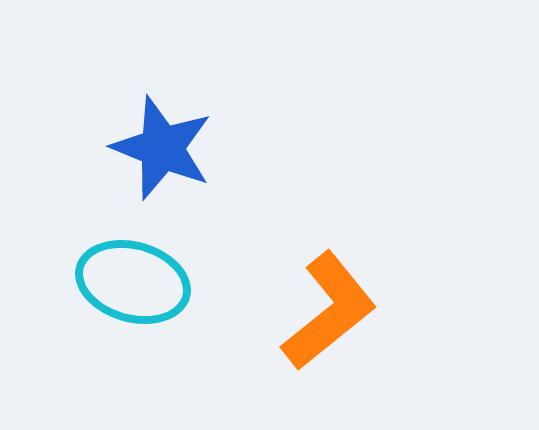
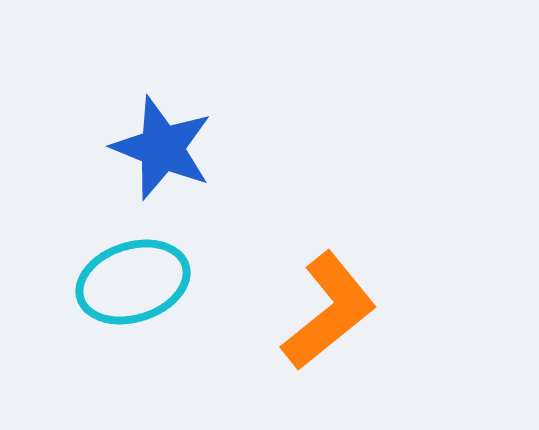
cyan ellipse: rotated 34 degrees counterclockwise
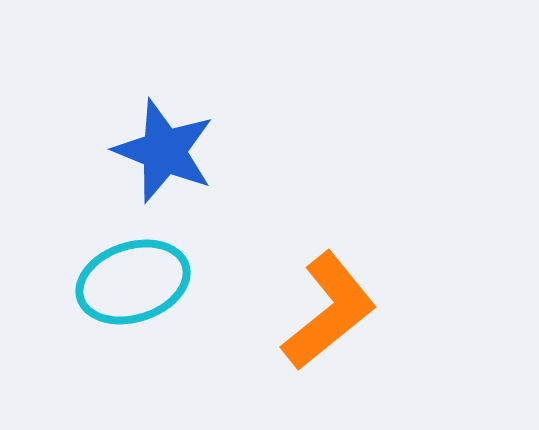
blue star: moved 2 px right, 3 px down
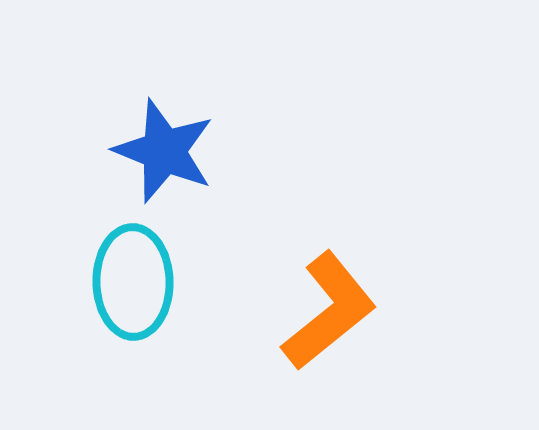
cyan ellipse: rotated 73 degrees counterclockwise
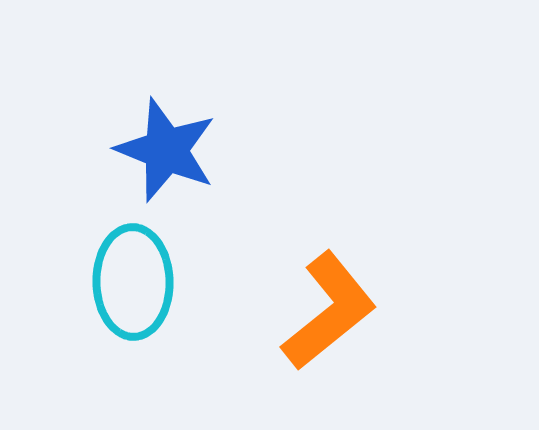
blue star: moved 2 px right, 1 px up
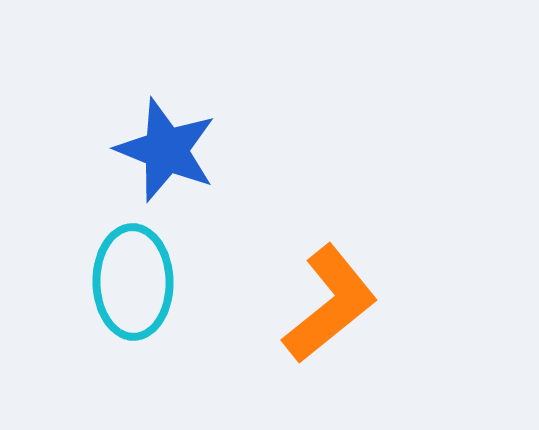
orange L-shape: moved 1 px right, 7 px up
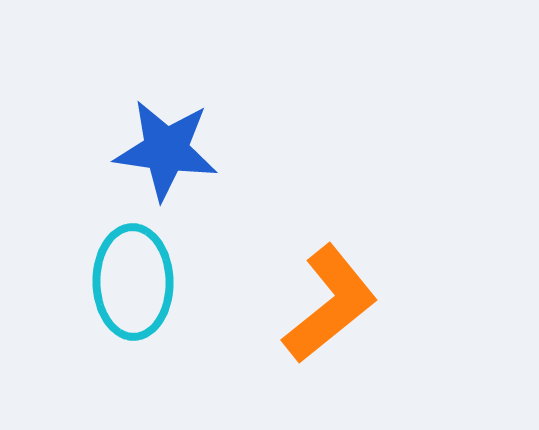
blue star: rotated 14 degrees counterclockwise
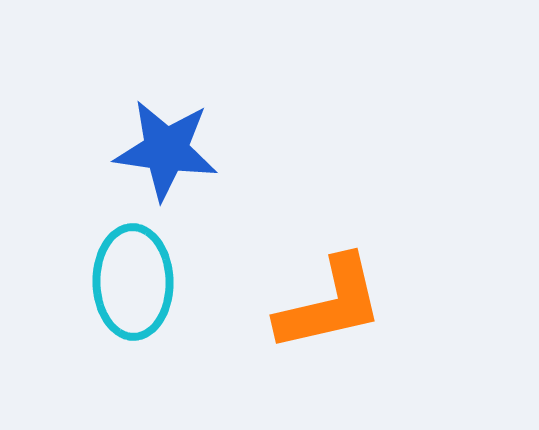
orange L-shape: rotated 26 degrees clockwise
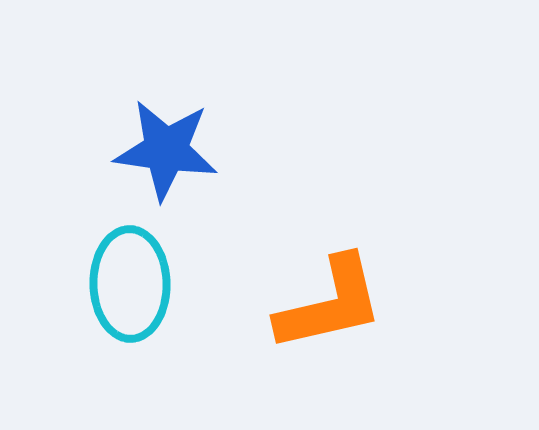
cyan ellipse: moved 3 px left, 2 px down
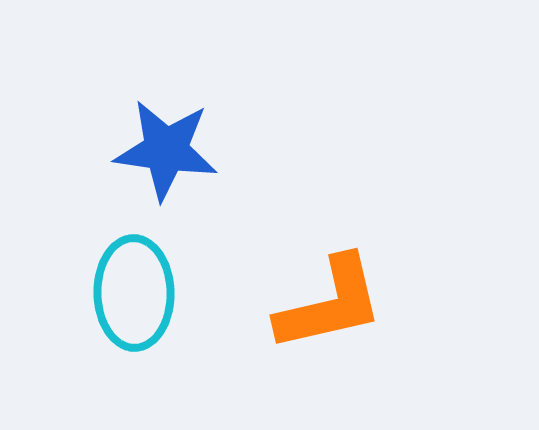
cyan ellipse: moved 4 px right, 9 px down
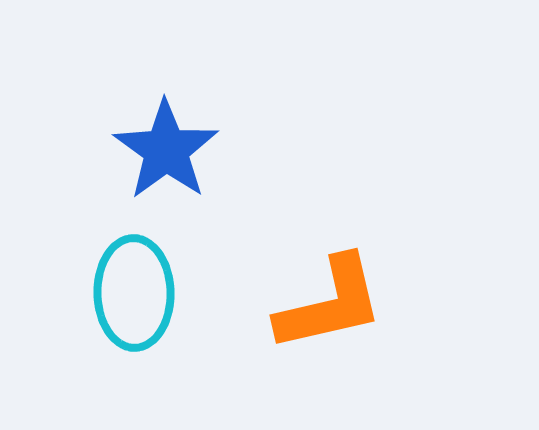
blue star: rotated 28 degrees clockwise
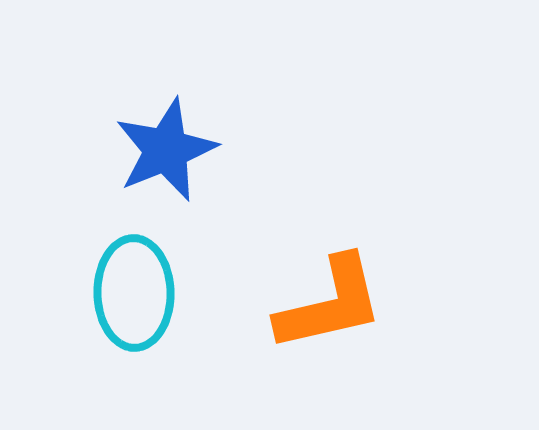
blue star: rotated 14 degrees clockwise
